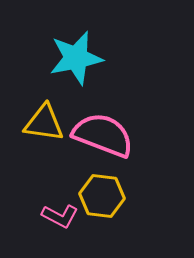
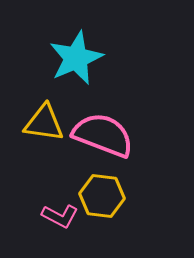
cyan star: rotated 12 degrees counterclockwise
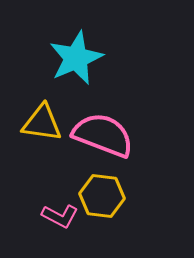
yellow triangle: moved 2 px left
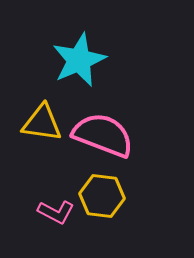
cyan star: moved 3 px right, 2 px down
pink L-shape: moved 4 px left, 4 px up
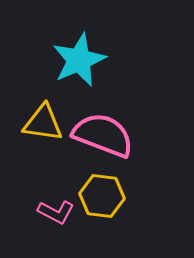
yellow triangle: moved 1 px right
